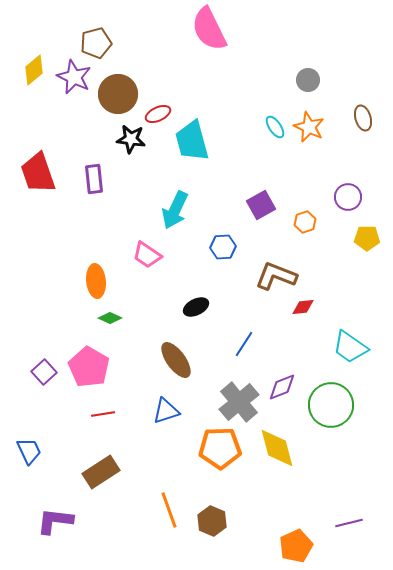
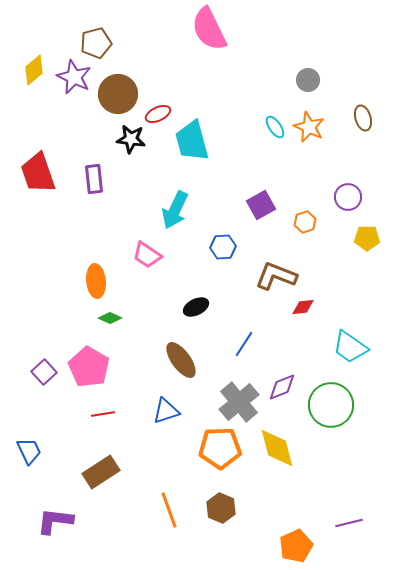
brown ellipse at (176, 360): moved 5 px right
brown hexagon at (212, 521): moved 9 px right, 13 px up
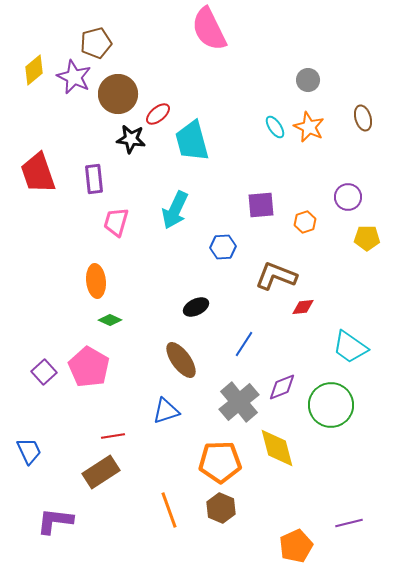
red ellipse at (158, 114): rotated 15 degrees counterclockwise
purple square at (261, 205): rotated 24 degrees clockwise
pink trapezoid at (147, 255): moved 31 px left, 33 px up; rotated 72 degrees clockwise
green diamond at (110, 318): moved 2 px down
red line at (103, 414): moved 10 px right, 22 px down
orange pentagon at (220, 448): moved 14 px down
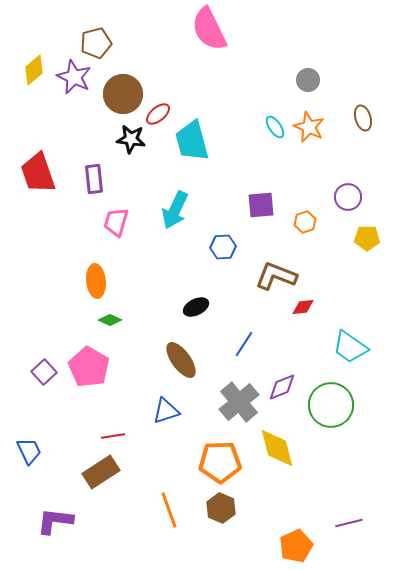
brown circle at (118, 94): moved 5 px right
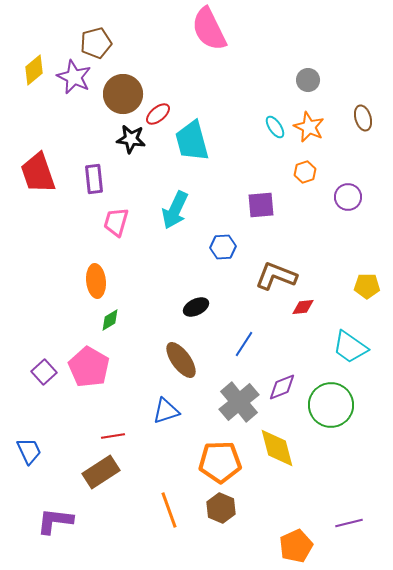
orange hexagon at (305, 222): moved 50 px up
yellow pentagon at (367, 238): moved 48 px down
green diamond at (110, 320): rotated 55 degrees counterclockwise
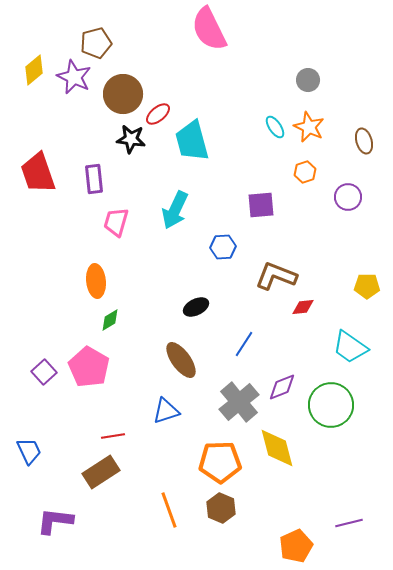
brown ellipse at (363, 118): moved 1 px right, 23 px down
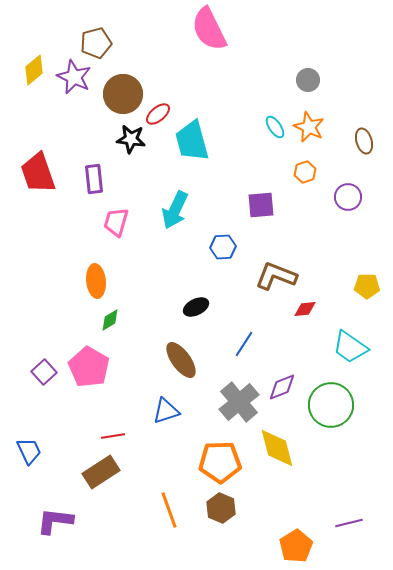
red diamond at (303, 307): moved 2 px right, 2 px down
orange pentagon at (296, 546): rotated 8 degrees counterclockwise
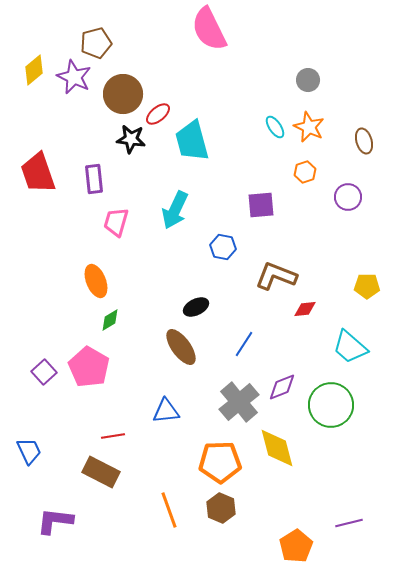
blue hexagon at (223, 247): rotated 15 degrees clockwise
orange ellipse at (96, 281): rotated 16 degrees counterclockwise
cyan trapezoid at (350, 347): rotated 6 degrees clockwise
brown ellipse at (181, 360): moved 13 px up
blue triangle at (166, 411): rotated 12 degrees clockwise
brown rectangle at (101, 472): rotated 60 degrees clockwise
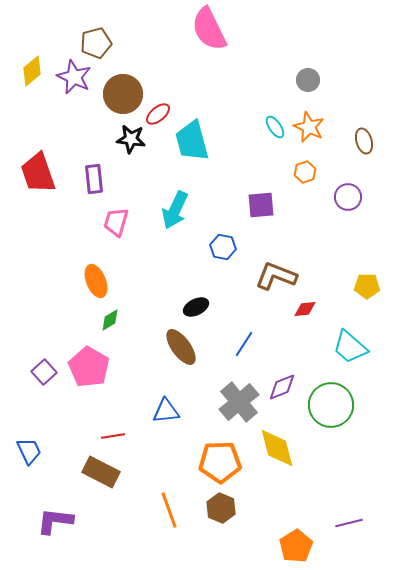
yellow diamond at (34, 70): moved 2 px left, 1 px down
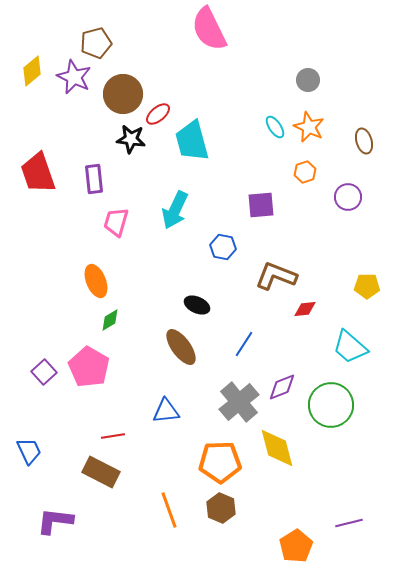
black ellipse at (196, 307): moved 1 px right, 2 px up; rotated 50 degrees clockwise
